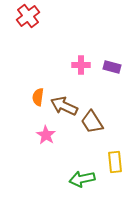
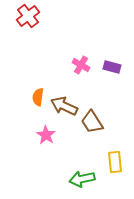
pink cross: rotated 30 degrees clockwise
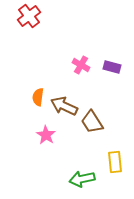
red cross: moved 1 px right
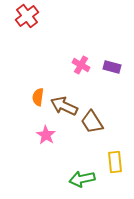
red cross: moved 2 px left
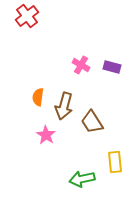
brown arrow: rotated 100 degrees counterclockwise
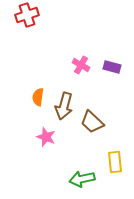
red cross: moved 1 px up; rotated 20 degrees clockwise
brown trapezoid: rotated 15 degrees counterclockwise
pink star: moved 2 px down; rotated 12 degrees counterclockwise
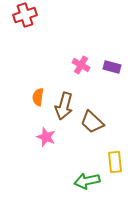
red cross: moved 2 px left
green arrow: moved 5 px right, 2 px down
